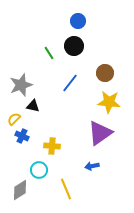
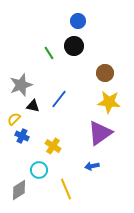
blue line: moved 11 px left, 16 px down
yellow cross: moved 1 px right; rotated 28 degrees clockwise
gray diamond: moved 1 px left
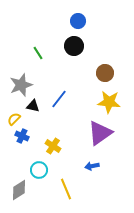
green line: moved 11 px left
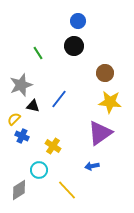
yellow star: moved 1 px right
yellow line: moved 1 px right, 1 px down; rotated 20 degrees counterclockwise
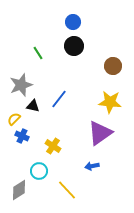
blue circle: moved 5 px left, 1 px down
brown circle: moved 8 px right, 7 px up
cyan circle: moved 1 px down
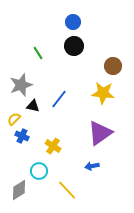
yellow star: moved 7 px left, 9 px up
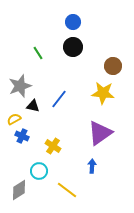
black circle: moved 1 px left, 1 px down
gray star: moved 1 px left, 1 px down
yellow semicircle: rotated 16 degrees clockwise
blue arrow: rotated 104 degrees clockwise
yellow line: rotated 10 degrees counterclockwise
